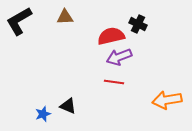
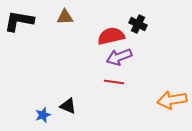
black L-shape: rotated 40 degrees clockwise
orange arrow: moved 5 px right
blue star: moved 1 px down
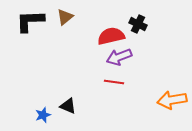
brown triangle: rotated 36 degrees counterclockwise
black L-shape: moved 11 px right; rotated 12 degrees counterclockwise
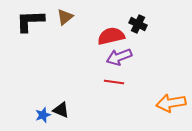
orange arrow: moved 1 px left, 3 px down
black triangle: moved 7 px left, 4 px down
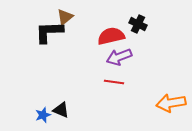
black L-shape: moved 19 px right, 11 px down
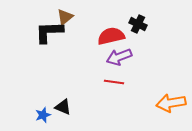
black triangle: moved 2 px right, 3 px up
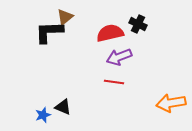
red semicircle: moved 1 px left, 3 px up
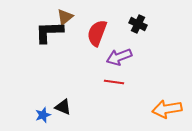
red semicircle: moved 13 px left; rotated 56 degrees counterclockwise
orange arrow: moved 4 px left, 6 px down
